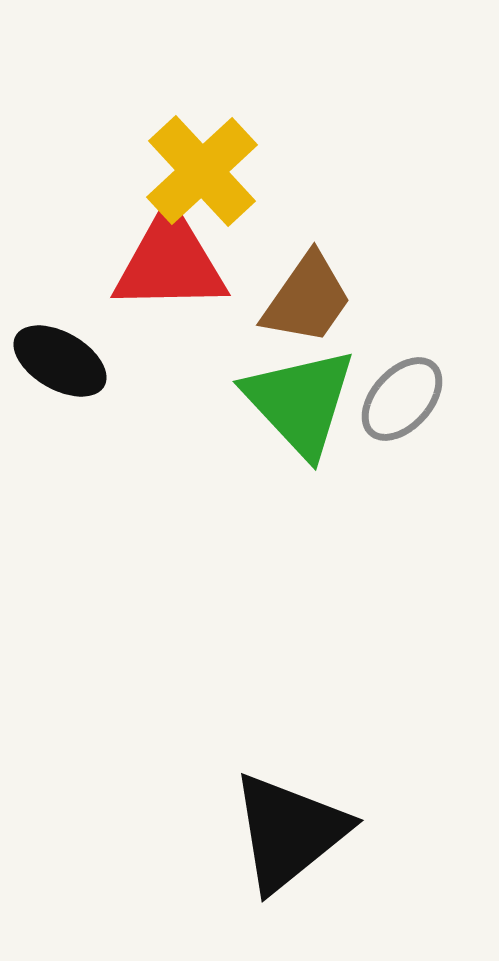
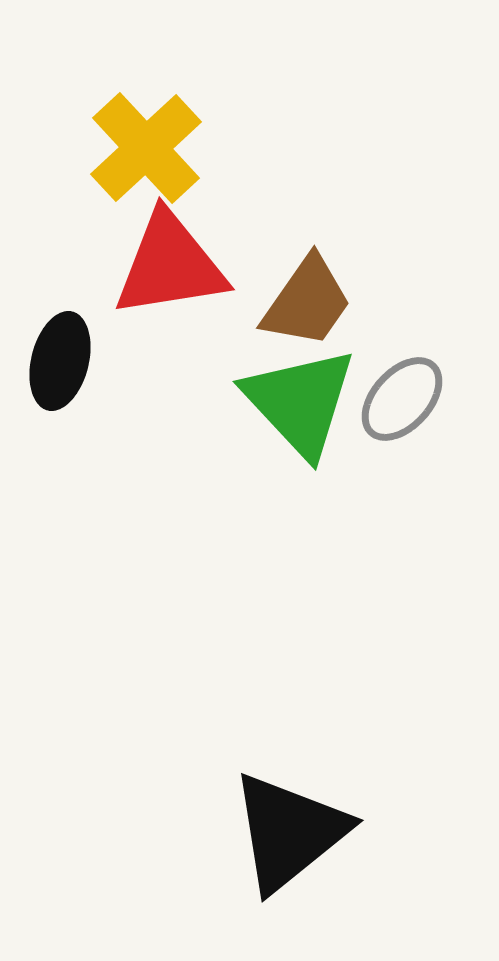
yellow cross: moved 56 px left, 23 px up
red triangle: moved 3 px down; rotated 8 degrees counterclockwise
brown trapezoid: moved 3 px down
black ellipse: rotated 74 degrees clockwise
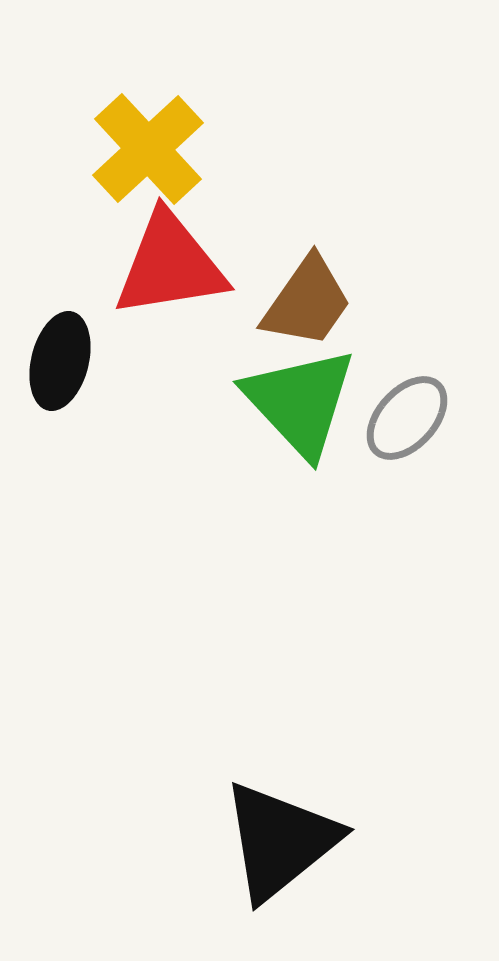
yellow cross: moved 2 px right, 1 px down
gray ellipse: moved 5 px right, 19 px down
black triangle: moved 9 px left, 9 px down
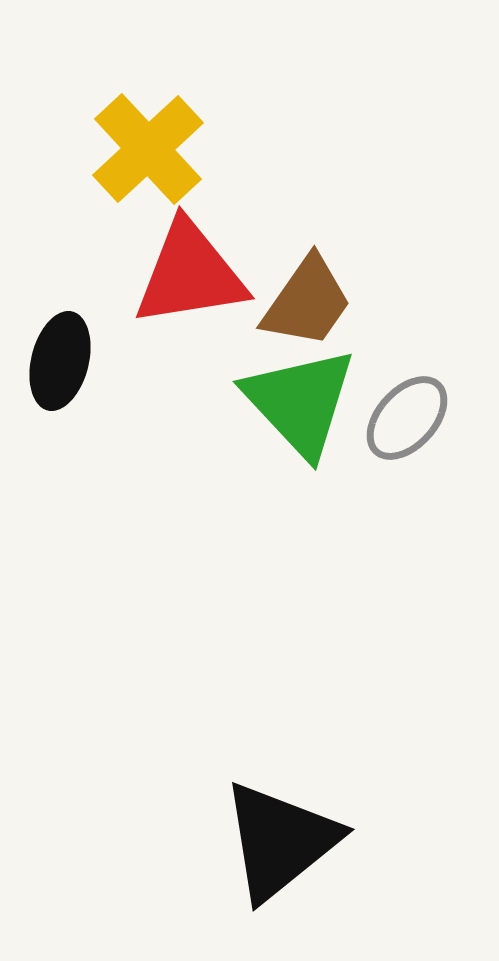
red triangle: moved 20 px right, 9 px down
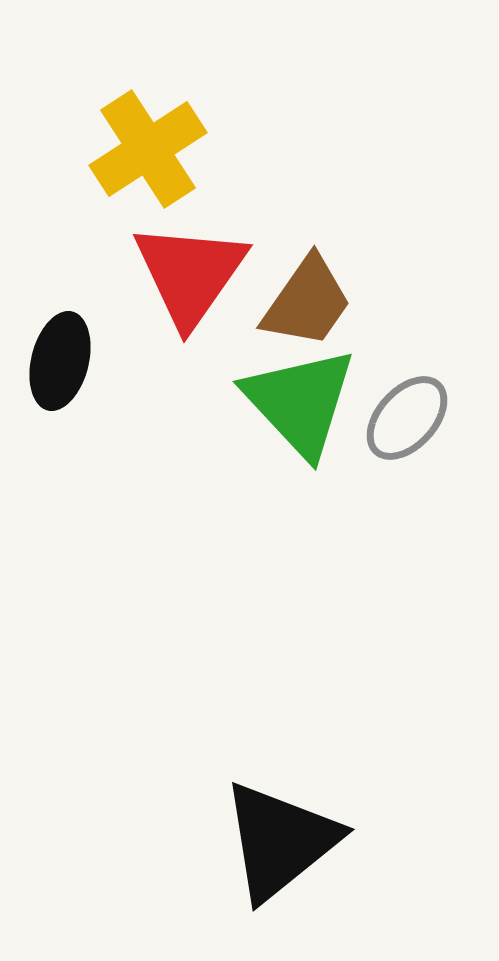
yellow cross: rotated 10 degrees clockwise
red triangle: rotated 46 degrees counterclockwise
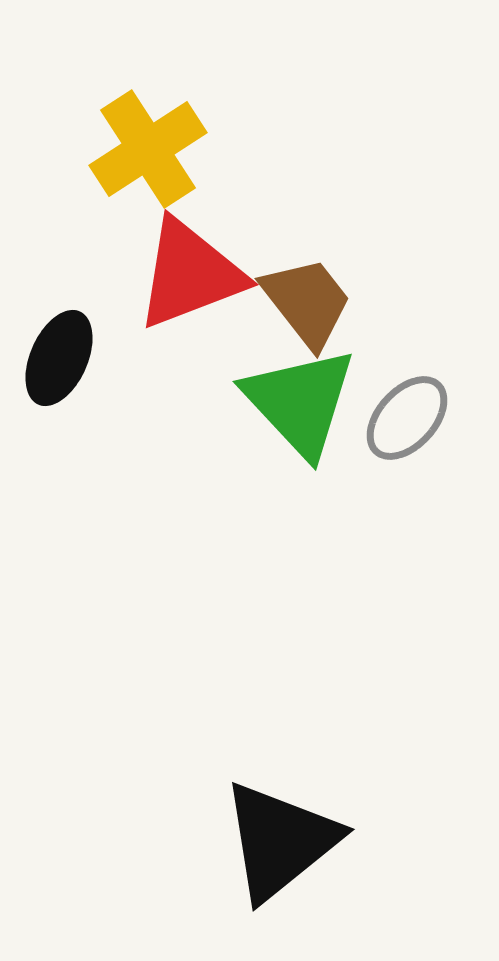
red triangle: rotated 34 degrees clockwise
brown trapezoid: rotated 73 degrees counterclockwise
black ellipse: moved 1 px left, 3 px up; rotated 10 degrees clockwise
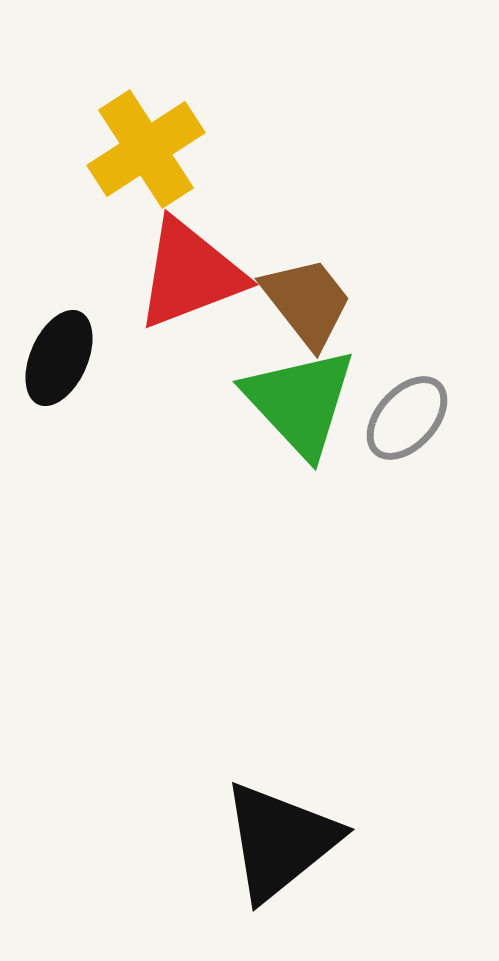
yellow cross: moved 2 px left
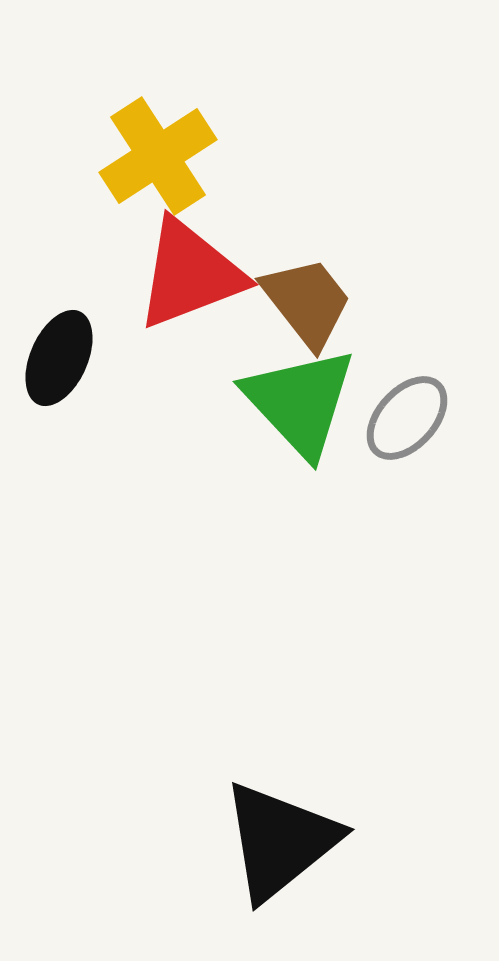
yellow cross: moved 12 px right, 7 px down
